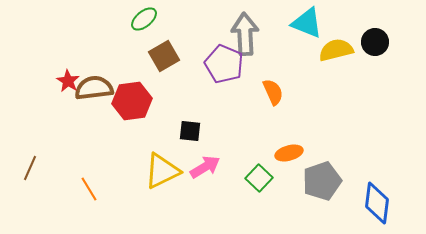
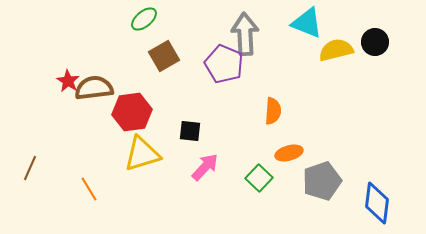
orange semicircle: moved 19 px down; rotated 28 degrees clockwise
red hexagon: moved 11 px down
pink arrow: rotated 16 degrees counterclockwise
yellow triangle: moved 20 px left, 17 px up; rotated 9 degrees clockwise
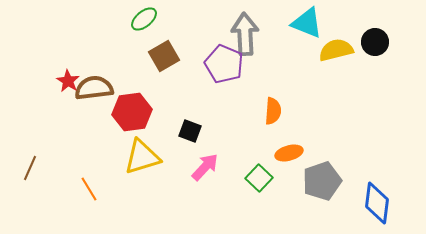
black square: rotated 15 degrees clockwise
yellow triangle: moved 3 px down
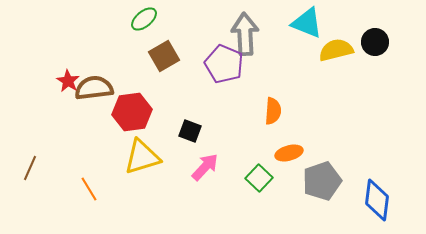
blue diamond: moved 3 px up
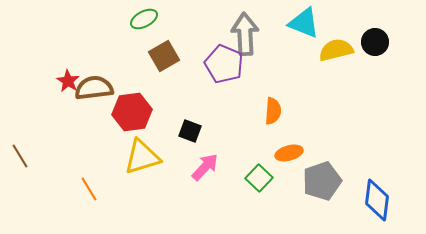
green ellipse: rotated 12 degrees clockwise
cyan triangle: moved 3 px left
brown line: moved 10 px left, 12 px up; rotated 55 degrees counterclockwise
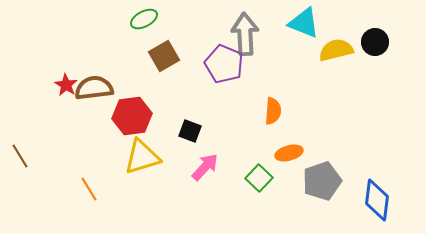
red star: moved 2 px left, 4 px down
red hexagon: moved 4 px down
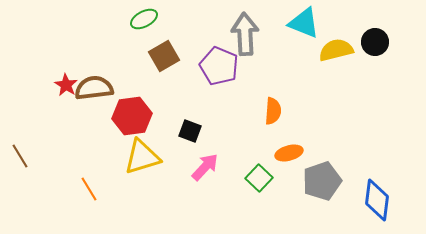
purple pentagon: moved 5 px left, 2 px down
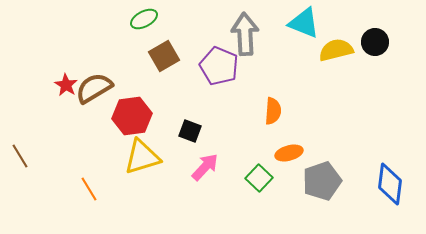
brown semicircle: rotated 24 degrees counterclockwise
blue diamond: moved 13 px right, 16 px up
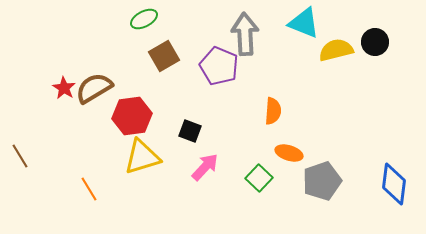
red star: moved 2 px left, 3 px down
orange ellipse: rotated 32 degrees clockwise
blue diamond: moved 4 px right
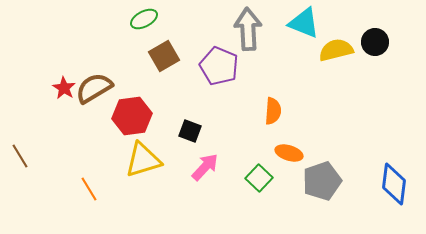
gray arrow: moved 3 px right, 5 px up
yellow triangle: moved 1 px right, 3 px down
